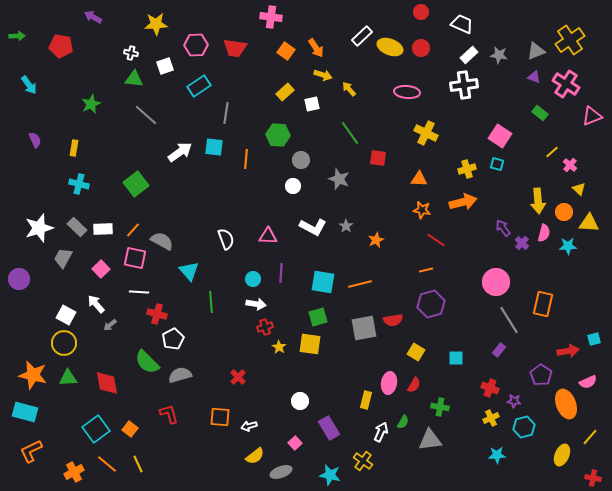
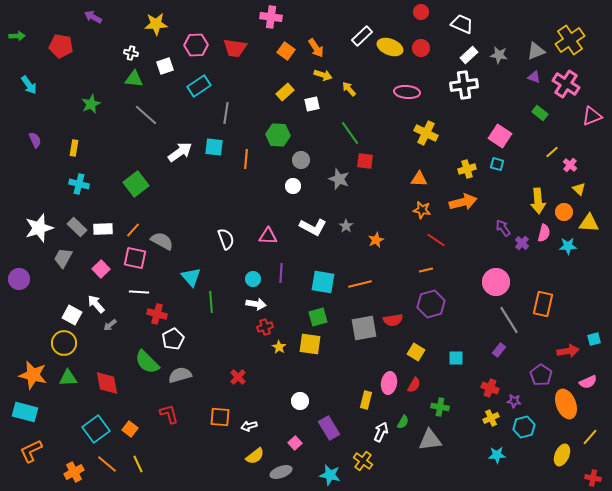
red square at (378, 158): moved 13 px left, 3 px down
cyan triangle at (189, 271): moved 2 px right, 6 px down
white square at (66, 315): moved 6 px right
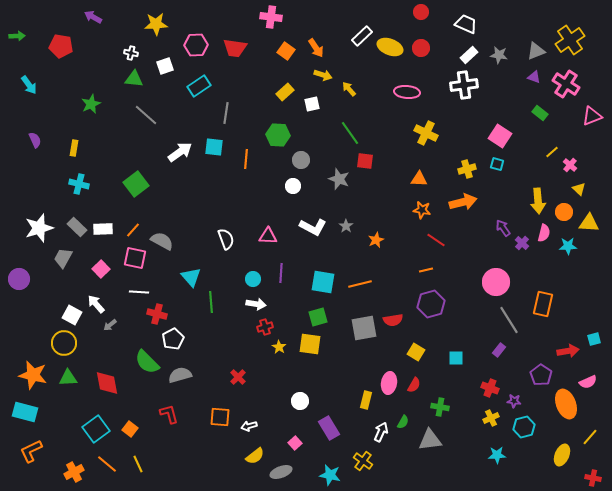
white trapezoid at (462, 24): moved 4 px right
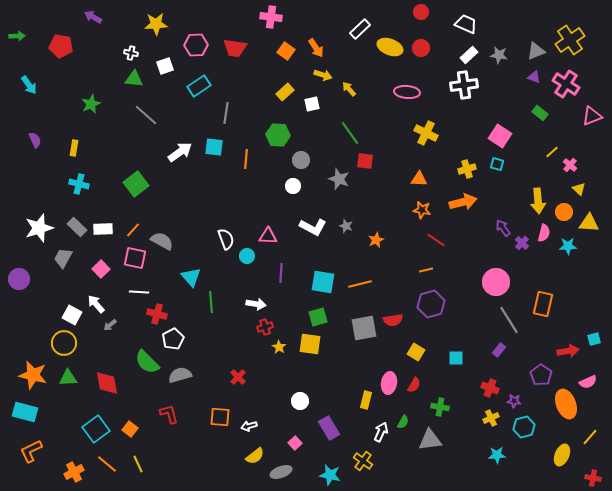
white rectangle at (362, 36): moved 2 px left, 7 px up
gray star at (346, 226): rotated 16 degrees counterclockwise
cyan circle at (253, 279): moved 6 px left, 23 px up
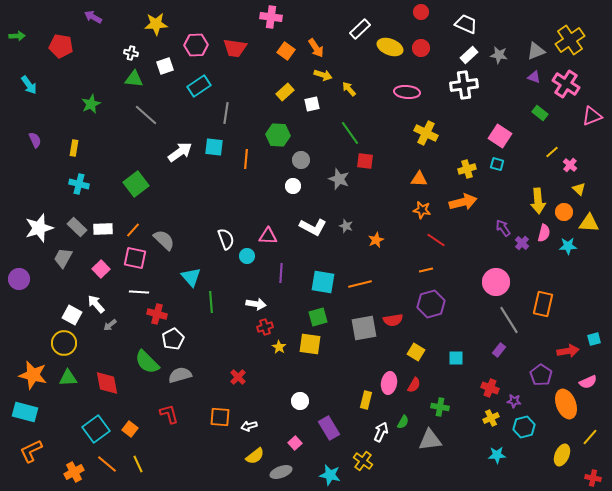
gray semicircle at (162, 241): moved 2 px right, 1 px up; rotated 15 degrees clockwise
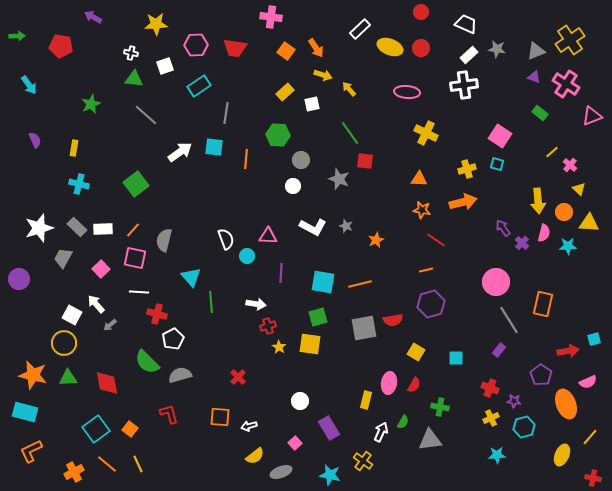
gray star at (499, 55): moved 2 px left, 6 px up
gray semicircle at (164, 240): rotated 120 degrees counterclockwise
red cross at (265, 327): moved 3 px right, 1 px up
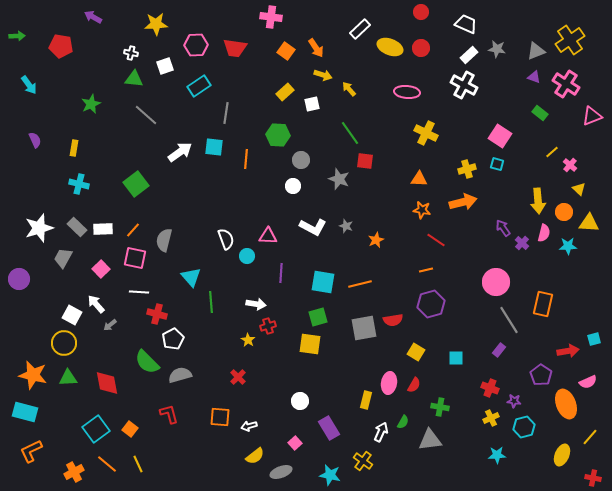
white cross at (464, 85): rotated 36 degrees clockwise
yellow star at (279, 347): moved 31 px left, 7 px up
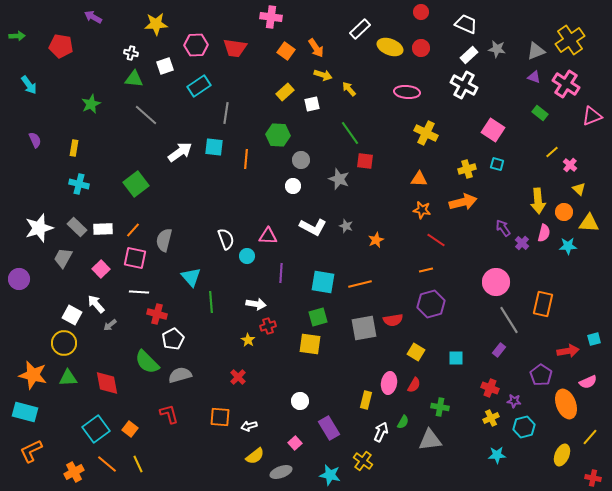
pink square at (500, 136): moved 7 px left, 6 px up
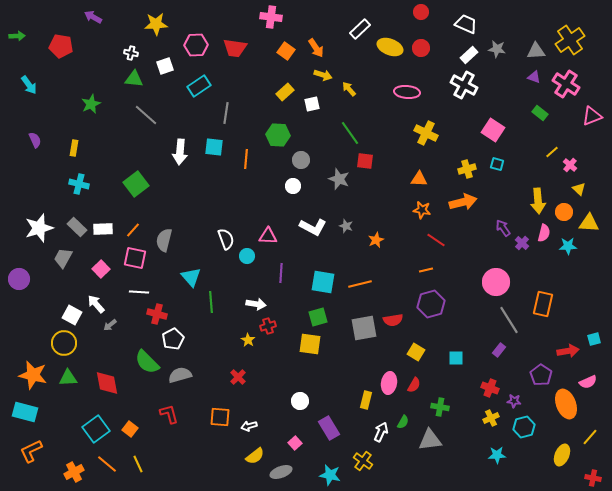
gray triangle at (536, 51): rotated 18 degrees clockwise
white arrow at (180, 152): rotated 130 degrees clockwise
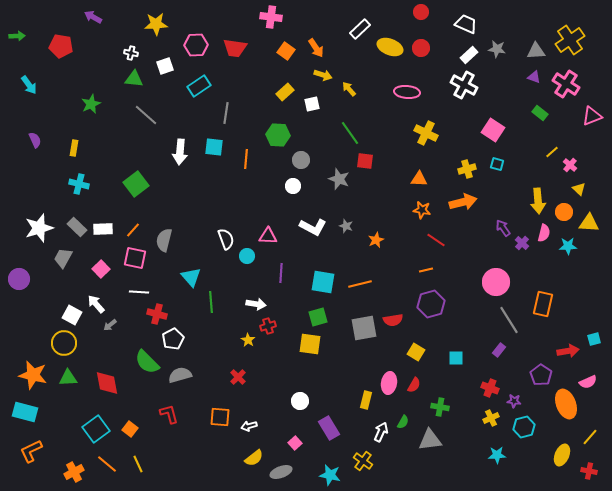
yellow semicircle at (255, 456): moved 1 px left, 2 px down
red cross at (593, 478): moved 4 px left, 7 px up
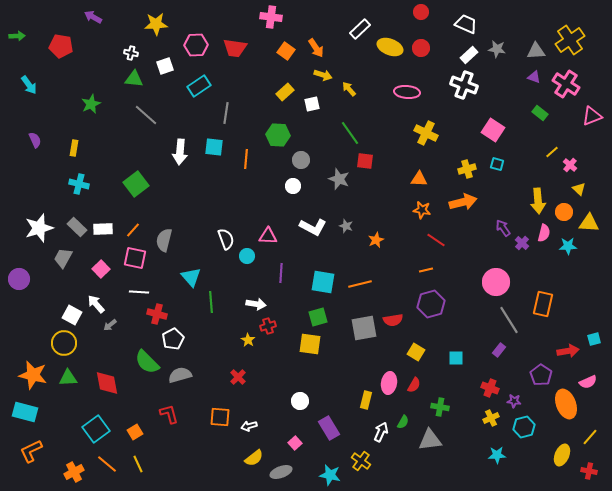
white cross at (464, 85): rotated 8 degrees counterclockwise
orange square at (130, 429): moved 5 px right, 3 px down; rotated 21 degrees clockwise
yellow cross at (363, 461): moved 2 px left
